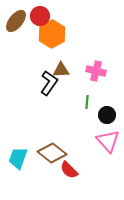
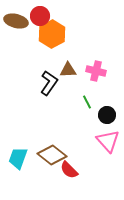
brown ellipse: rotated 65 degrees clockwise
brown triangle: moved 7 px right
green line: rotated 32 degrees counterclockwise
brown diamond: moved 2 px down
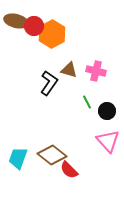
red circle: moved 6 px left, 10 px down
brown triangle: moved 1 px right; rotated 18 degrees clockwise
black circle: moved 4 px up
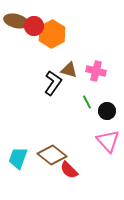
black L-shape: moved 4 px right
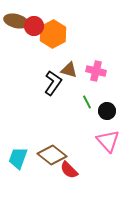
orange hexagon: moved 1 px right
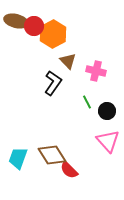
brown triangle: moved 1 px left, 9 px up; rotated 30 degrees clockwise
brown diamond: rotated 20 degrees clockwise
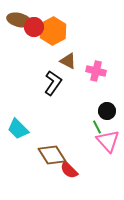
brown ellipse: moved 3 px right, 1 px up
red circle: moved 1 px down
orange hexagon: moved 3 px up
brown triangle: rotated 18 degrees counterclockwise
green line: moved 10 px right, 25 px down
cyan trapezoid: moved 29 px up; rotated 65 degrees counterclockwise
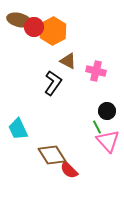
cyan trapezoid: rotated 20 degrees clockwise
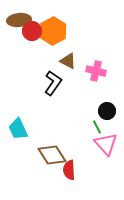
brown ellipse: rotated 20 degrees counterclockwise
red circle: moved 2 px left, 4 px down
pink triangle: moved 2 px left, 3 px down
red semicircle: rotated 42 degrees clockwise
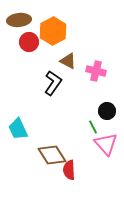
red circle: moved 3 px left, 11 px down
green line: moved 4 px left
